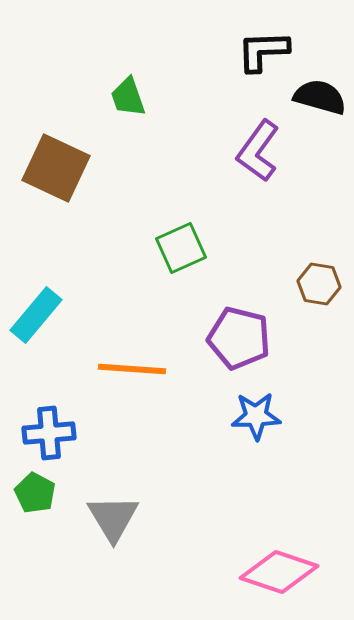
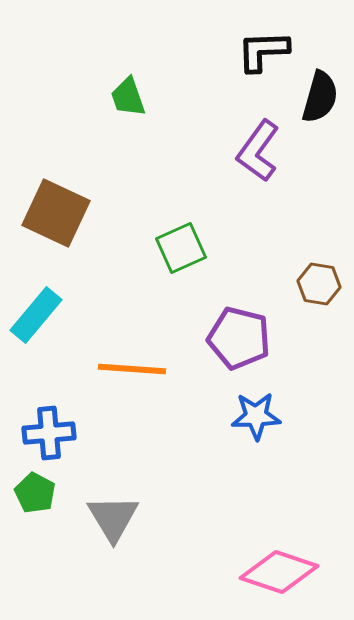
black semicircle: rotated 90 degrees clockwise
brown square: moved 45 px down
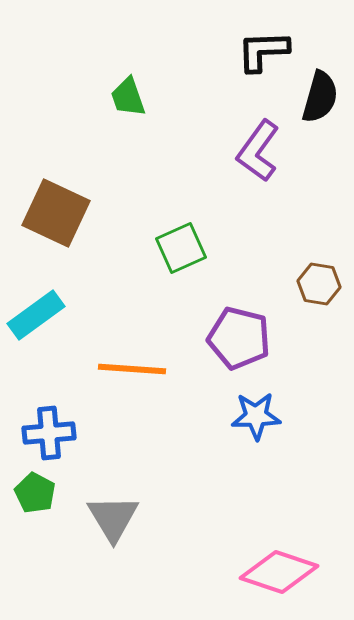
cyan rectangle: rotated 14 degrees clockwise
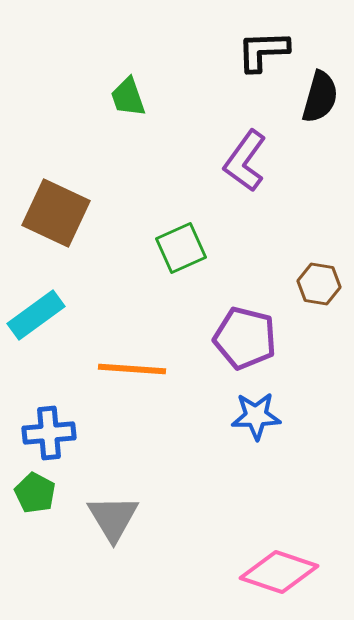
purple L-shape: moved 13 px left, 10 px down
purple pentagon: moved 6 px right
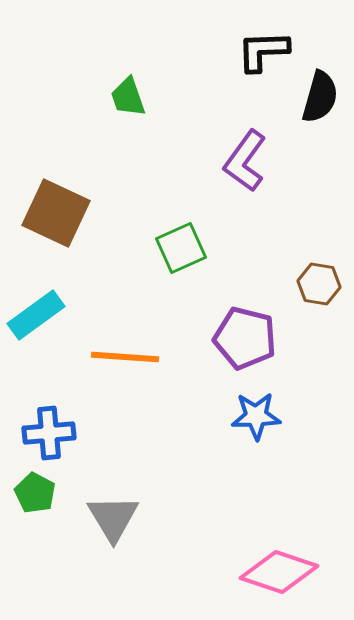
orange line: moved 7 px left, 12 px up
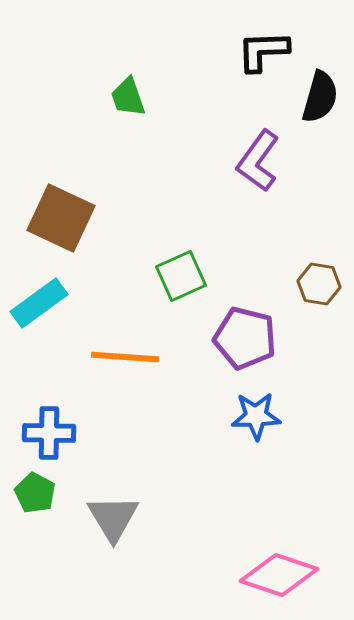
purple L-shape: moved 13 px right
brown square: moved 5 px right, 5 px down
green square: moved 28 px down
cyan rectangle: moved 3 px right, 12 px up
blue cross: rotated 6 degrees clockwise
pink diamond: moved 3 px down
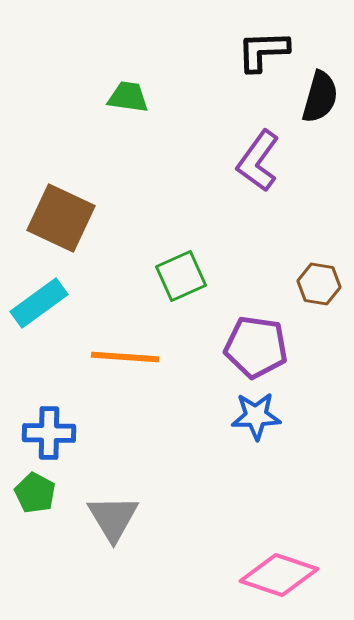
green trapezoid: rotated 117 degrees clockwise
purple pentagon: moved 11 px right, 9 px down; rotated 6 degrees counterclockwise
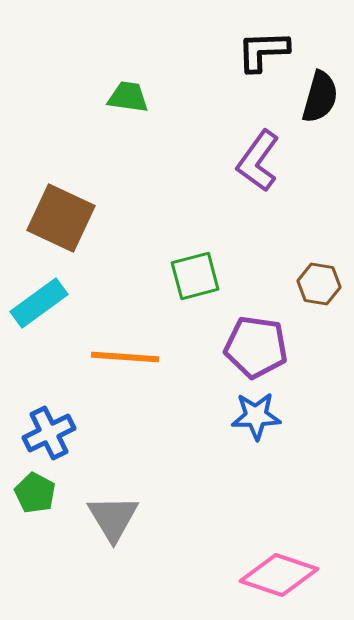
green square: moved 14 px right; rotated 9 degrees clockwise
blue cross: rotated 27 degrees counterclockwise
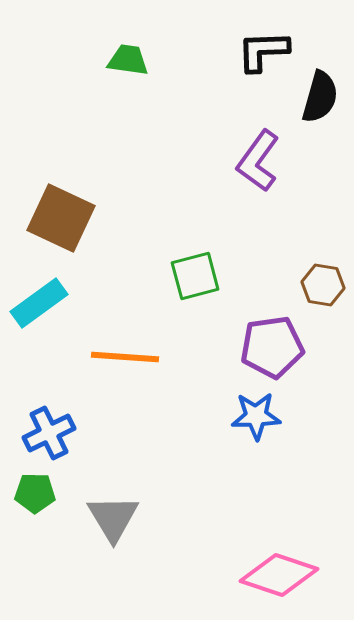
green trapezoid: moved 37 px up
brown hexagon: moved 4 px right, 1 px down
purple pentagon: moved 16 px right; rotated 16 degrees counterclockwise
green pentagon: rotated 27 degrees counterclockwise
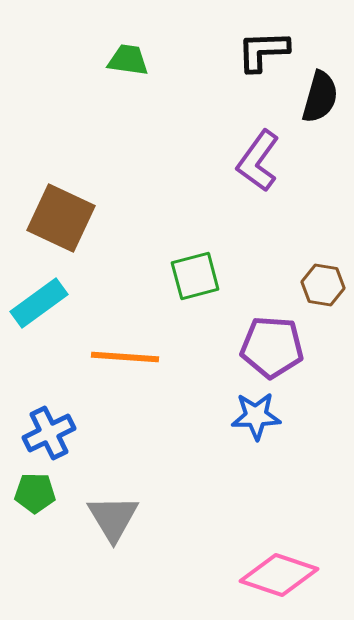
purple pentagon: rotated 12 degrees clockwise
